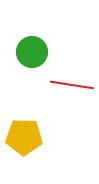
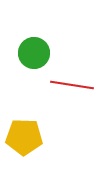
green circle: moved 2 px right, 1 px down
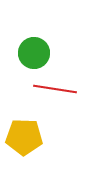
red line: moved 17 px left, 4 px down
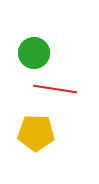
yellow pentagon: moved 12 px right, 4 px up
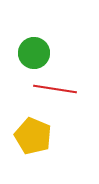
yellow pentagon: moved 3 px left, 3 px down; rotated 21 degrees clockwise
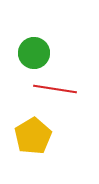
yellow pentagon: rotated 18 degrees clockwise
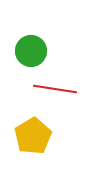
green circle: moved 3 px left, 2 px up
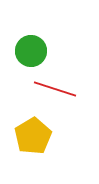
red line: rotated 9 degrees clockwise
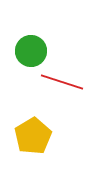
red line: moved 7 px right, 7 px up
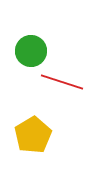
yellow pentagon: moved 1 px up
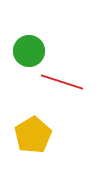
green circle: moved 2 px left
